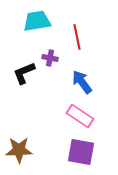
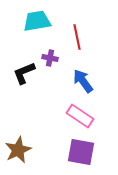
blue arrow: moved 1 px right, 1 px up
brown star: moved 1 px left; rotated 24 degrees counterclockwise
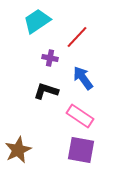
cyan trapezoid: rotated 24 degrees counterclockwise
red line: rotated 55 degrees clockwise
black L-shape: moved 22 px right, 18 px down; rotated 40 degrees clockwise
blue arrow: moved 3 px up
purple square: moved 2 px up
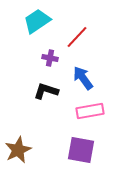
pink rectangle: moved 10 px right, 5 px up; rotated 44 degrees counterclockwise
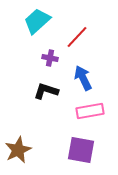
cyan trapezoid: rotated 8 degrees counterclockwise
blue arrow: rotated 10 degrees clockwise
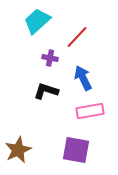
purple square: moved 5 px left
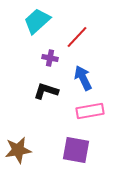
brown star: rotated 16 degrees clockwise
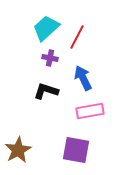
cyan trapezoid: moved 9 px right, 7 px down
red line: rotated 15 degrees counterclockwise
brown star: rotated 20 degrees counterclockwise
